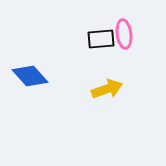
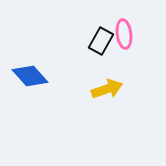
black rectangle: moved 2 px down; rotated 56 degrees counterclockwise
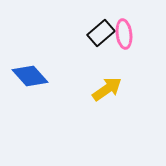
black rectangle: moved 8 px up; rotated 20 degrees clockwise
yellow arrow: rotated 16 degrees counterclockwise
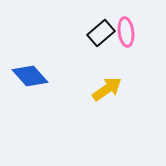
pink ellipse: moved 2 px right, 2 px up
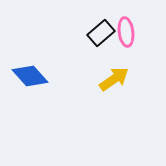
yellow arrow: moved 7 px right, 10 px up
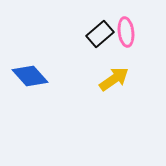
black rectangle: moved 1 px left, 1 px down
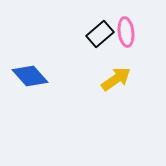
yellow arrow: moved 2 px right
